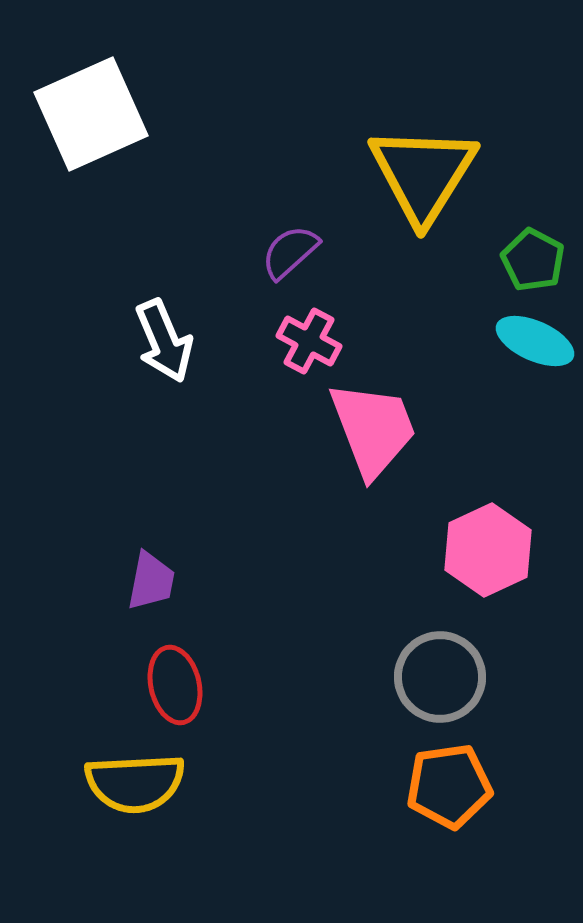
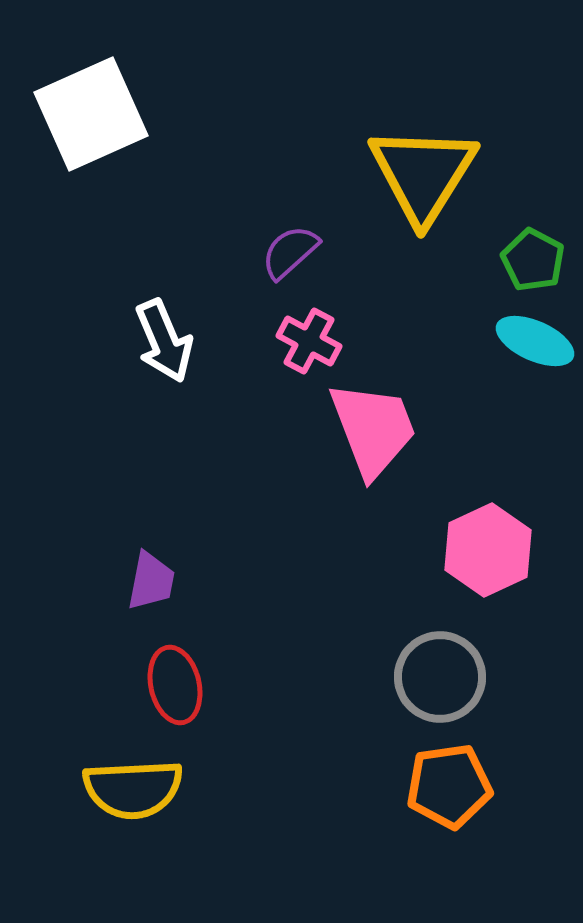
yellow semicircle: moved 2 px left, 6 px down
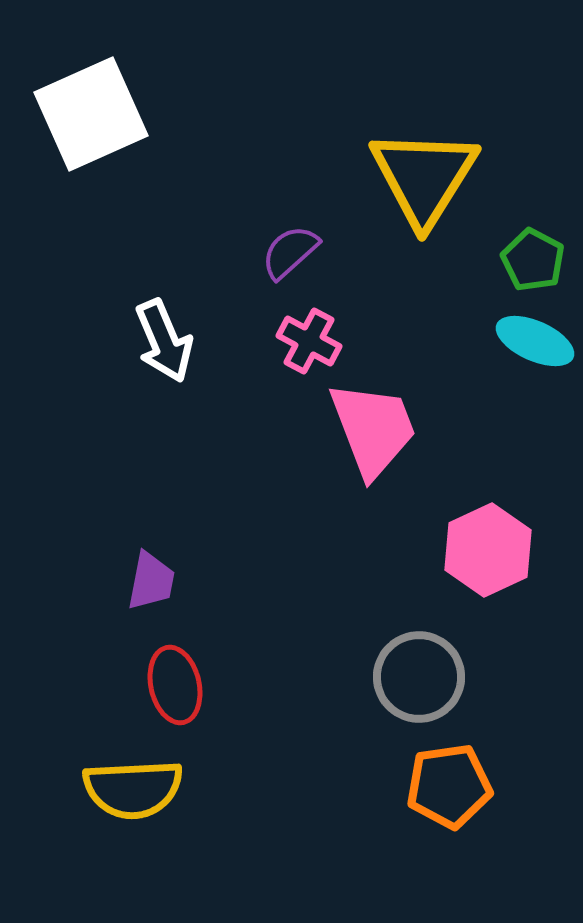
yellow triangle: moved 1 px right, 3 px down
gray circle: moved 21 px left
